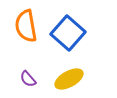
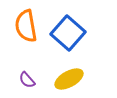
purple semicircle: moved 1 px left, 1 px down
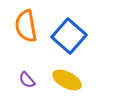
blue square: moved 1 px right, 3 px down
yellow ellipse: moved 2 px left, 1 px down; rotated 56 degrees clockwise
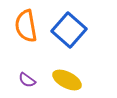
blue square: moved 6 px up
purple semicircle: rotated 12 degrees counterclockwise
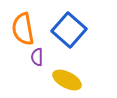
orange semicircle: moved 3 px left, 3 px down
purple semicircle: moved 10 px right, 23 px up; rotated 54 degrees clockwise
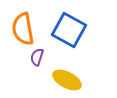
blue square: rotated 12 degrees counterclockwise
purple semicircle: rotated 18 degrees clockwise
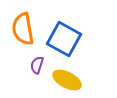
blue square: moved 5 px left, 9 px down
purple semicircle: moved 8 px down
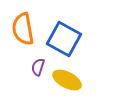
purple semicircle: moved 1 px right, 2 px down
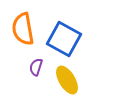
purple semicircle: moved 2 px left
yellow ellipse: rotated 32 degrees clockwise
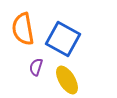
blue square: moved 1 px left
